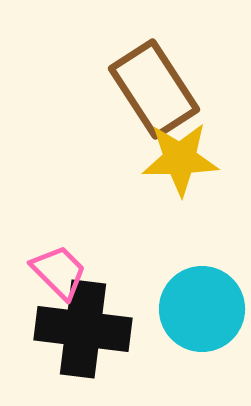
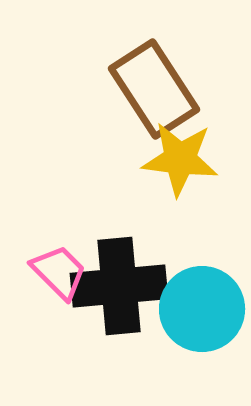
yellow star: rotated 8 degrees clockwise
black cross: moved 36 px right, 43 px up; rotated 12 degrees counterclockwise
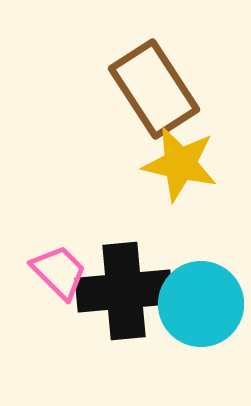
yellow star: moved 5 px down; rotated 6 degrees clockwise
black cross: moved 5 px right, 5 px down
cyan circle: moved 1 px left, 5 px up
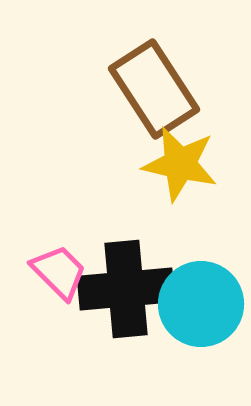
black cross: moved 2 px right, 2 px up
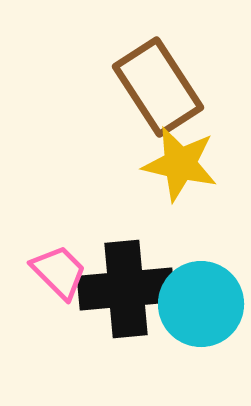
brown rectangle: moved 4 px right, 2 px up
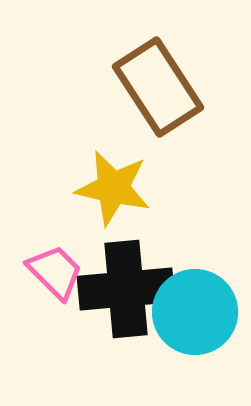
yellow star: moved 67 px left, 24 px down
pink trapezoid: moved 4 px left
cyan circle: moved 6 px left, 8 px down
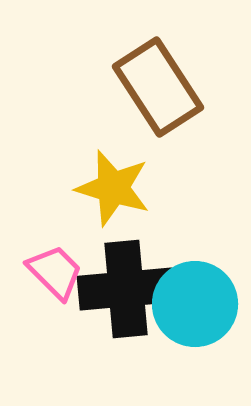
yellow star: rotated 4 degrees clockwise
cyan circle: moved 8 px up
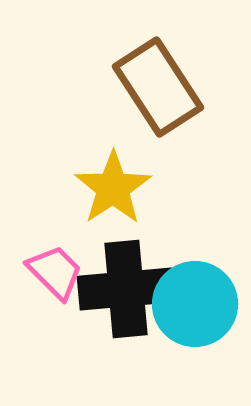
yellow star: rotated 22 degrees clockwise
